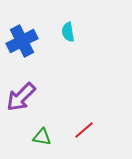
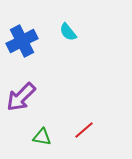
cyan semicircle: rotated 30 degrees counterclockwise
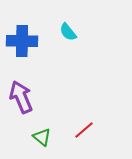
blue cross: rotated 28 degrees clockwise
purple arrow: rotated 112 degrees clockwise
green triangle: rotated 30 degrees clockwise
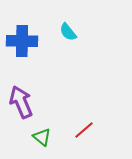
purple arrow: moved 5 px down
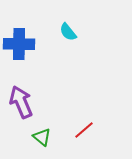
blue cross: moved 3 px left, 3 px down
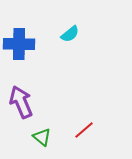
cyan semicircle: moved 2 px right, 2 px down; rotated 90 degrees counterclockwise
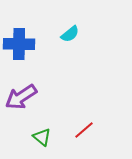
purple arrow: moved 5 px up; rotated 100 degrees counterclockwise
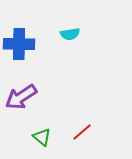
cyan semicircle: rotated 30 degrees clockwise
red line: moved 2 px left, 2 px down
